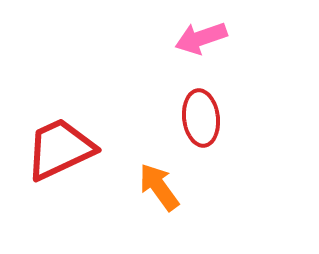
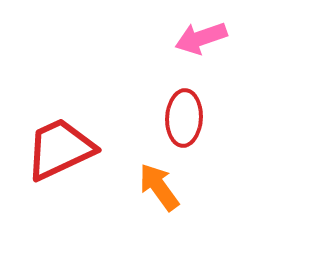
red ellipse: moved 17 px left; rotated 10 degrees clockwise
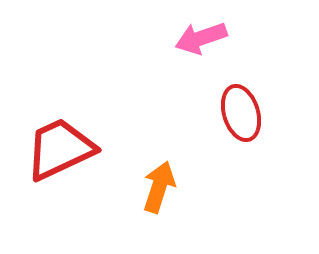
red ellipse: moved 57 px right, 5 px up; rotated 20 degrees counterclockwise
orange arrow: rotated 54 degrees clockwise
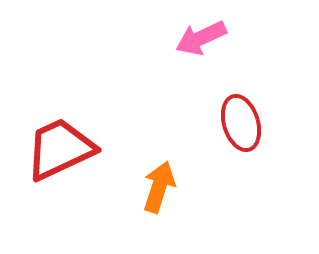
pink arrow: rotated 6 degrees counterclockwise
red ellipse: moved 10 px down
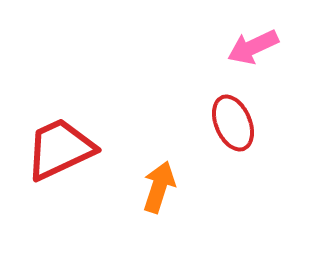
pink arrow: moved 52 px right, 9 px down
red ellipse: moved 8 px left; rotated 6 degrees counterclockwise
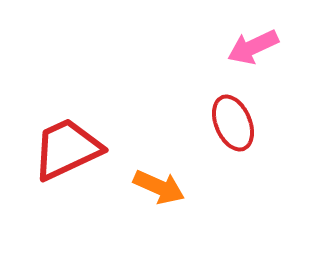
red trapezoid: moved 7 px right
orange arrow: rotated 96 degrees clockwise
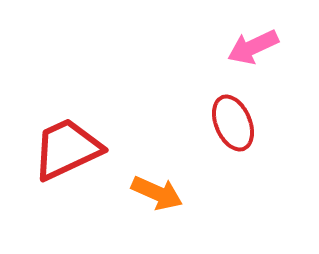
orange arrow: moved 2 px left, 6 px down
